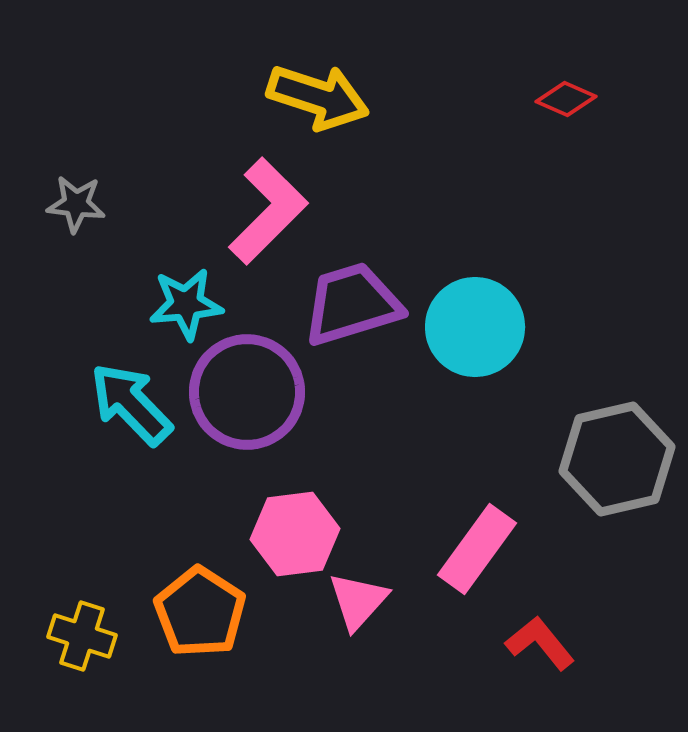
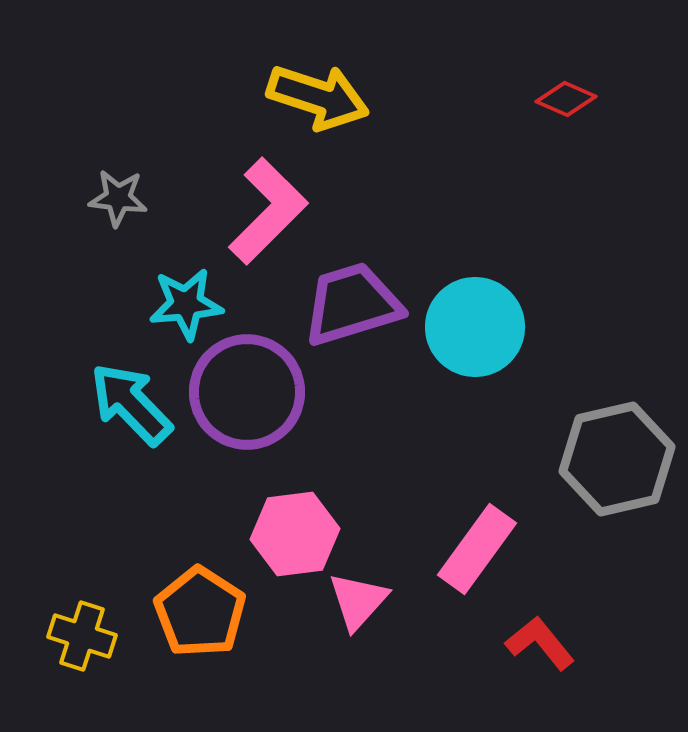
gray star: moved 42 px right, 6 px up
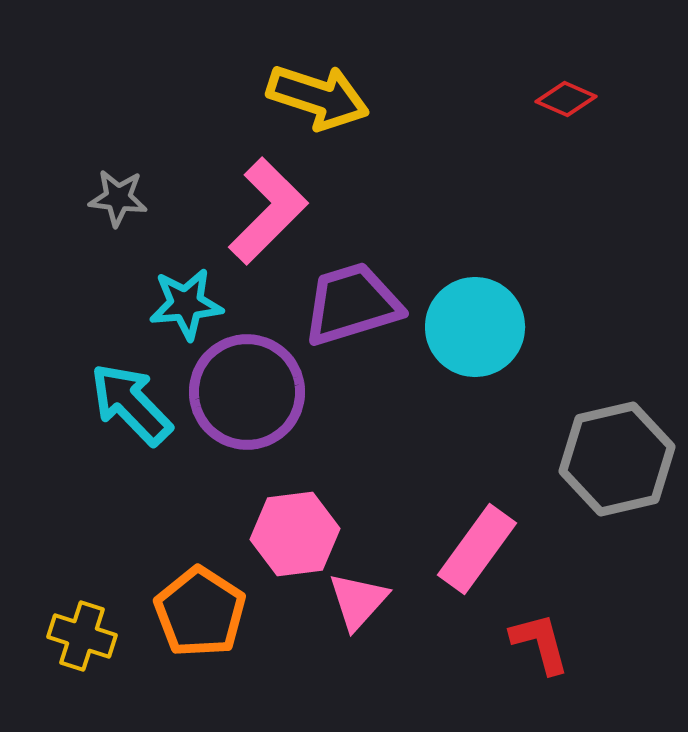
red L-shape: rotated 24 degrees clockwise
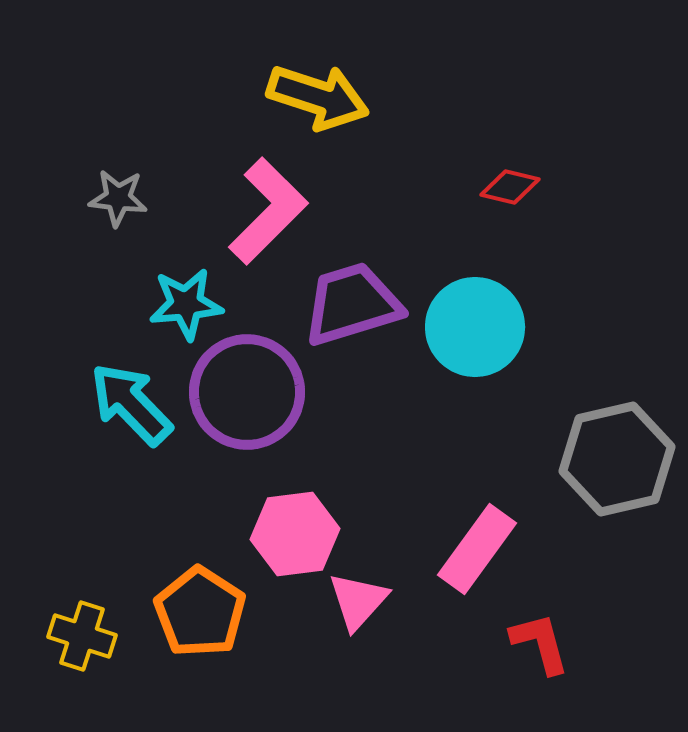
red diamond: moved 56 px left, 88 px down; rotated 10 degrees counterclockwise
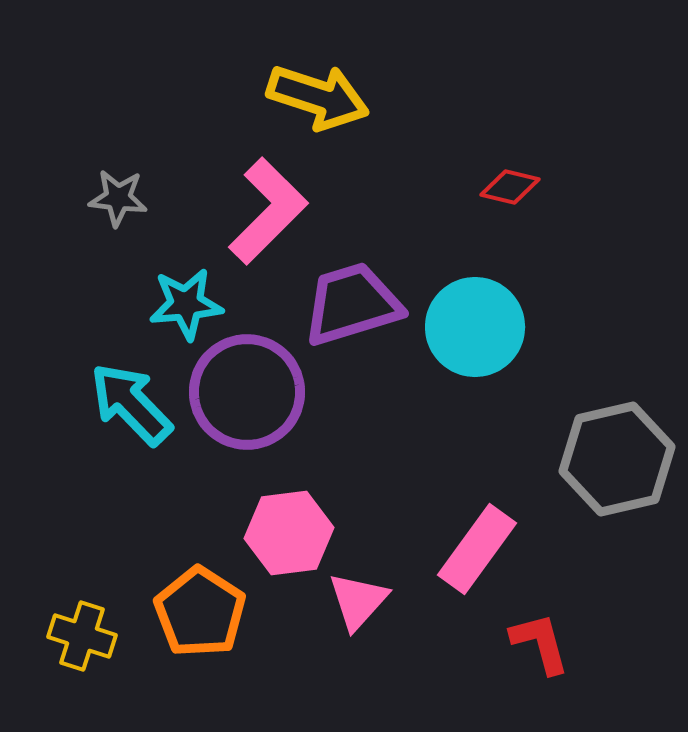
pink hexagon: moved 6 px left, 1 px up
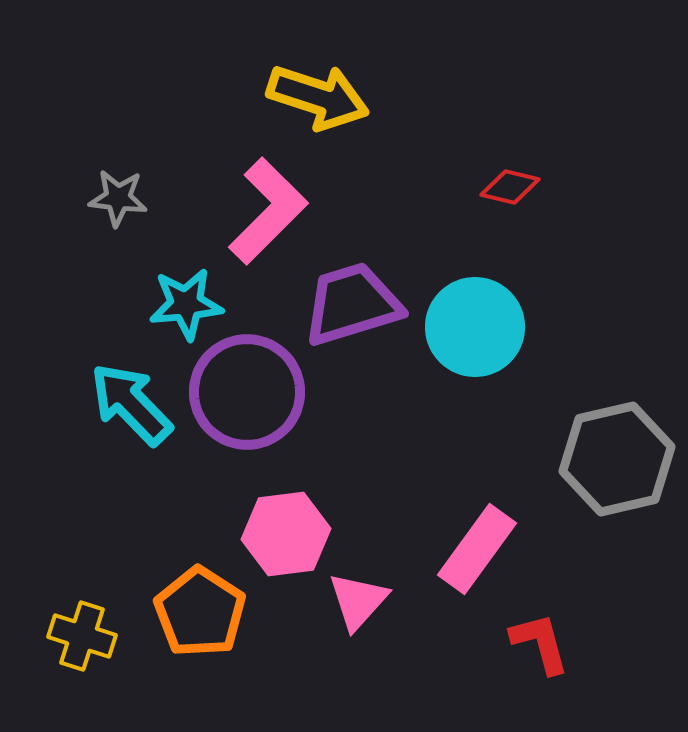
pink hexagon: moved 3 px left, 1 px down
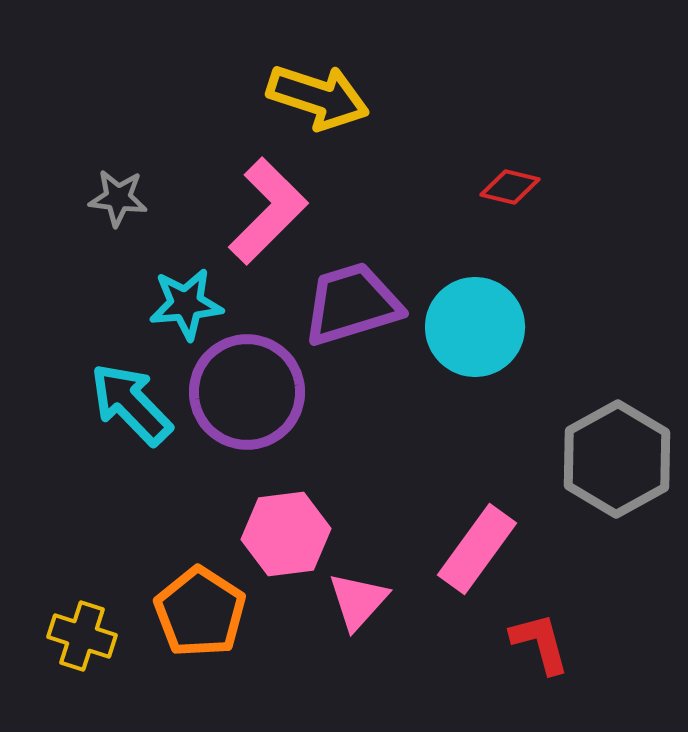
gray hexagon: rotated 16 degrees counterclockwise
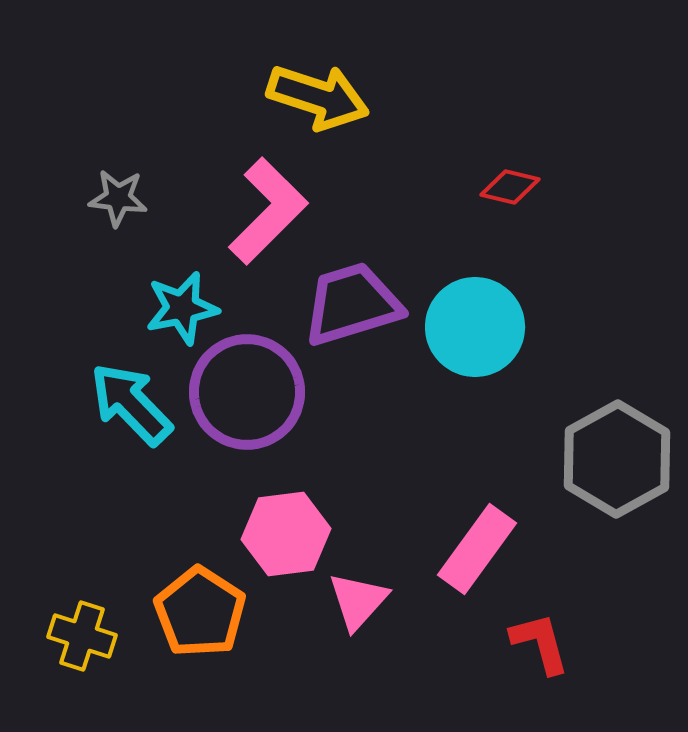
cyan star: moved 4 px left, 4 px down; rotated 6 degrees counterclockwise
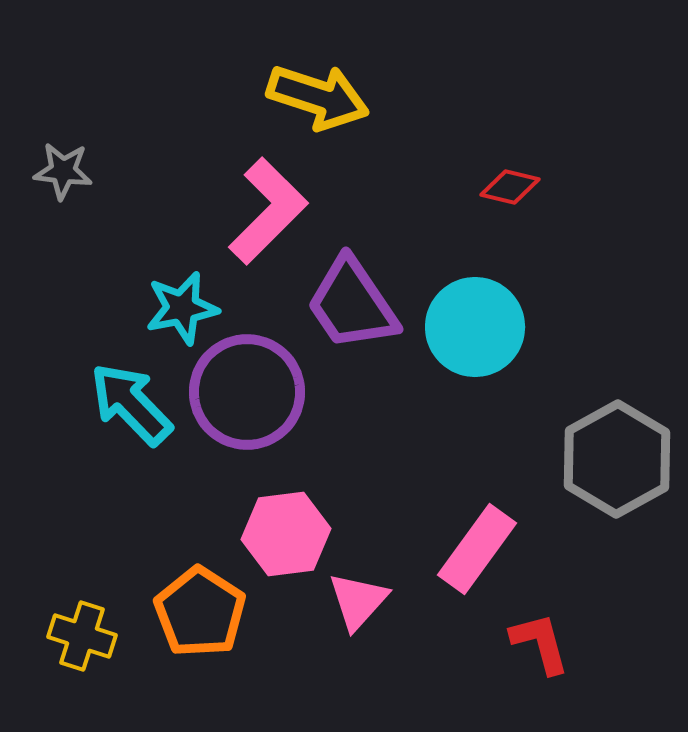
gray star: moved 55 px left, 27 px up
purple trapezoid: rotated 107 degrees counterclockwise
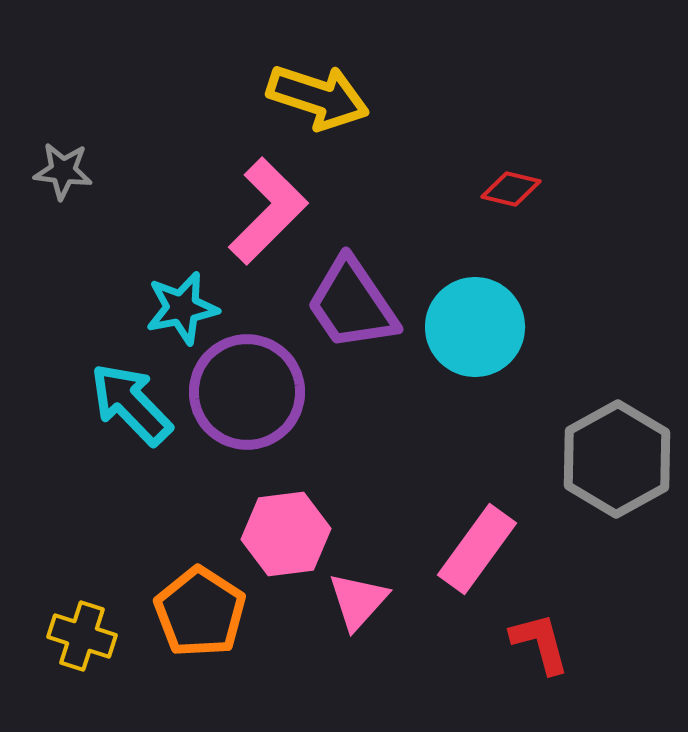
red diamond: moved 1 px right, 2 px down
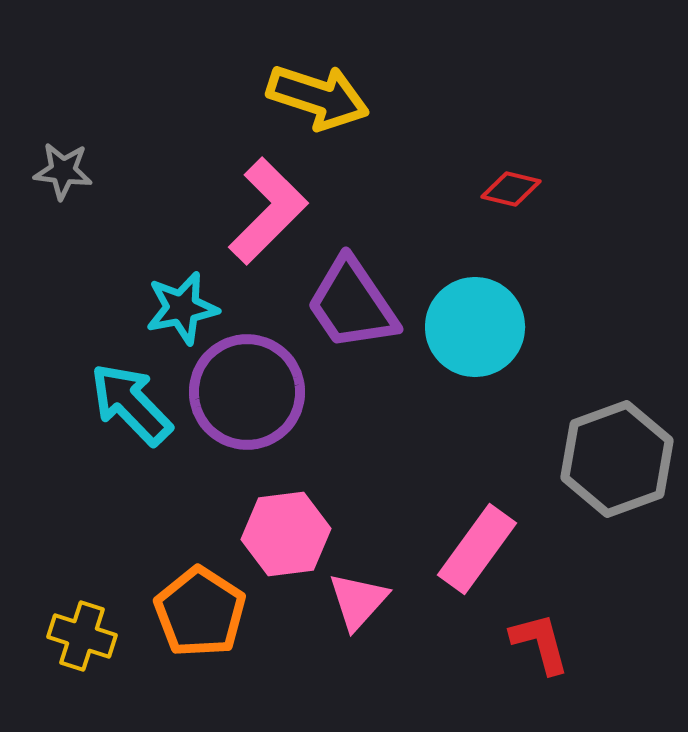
gray hexagon: rotated 9 degrees clockwise
